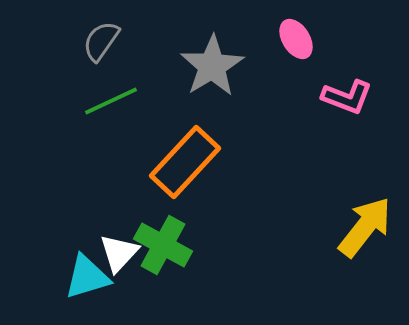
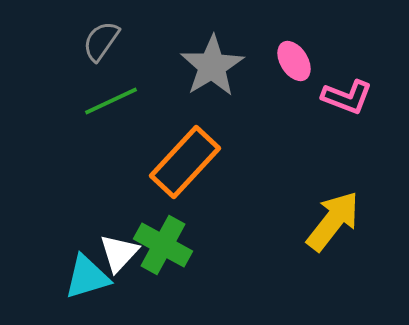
pink ellipse: moved 2 px left, 22 px down
yellow arrow: moved 32 px left, 6 px up
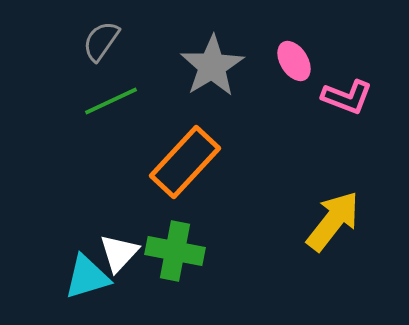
green cross: moved 12 px right, 6 px down; rotated 18 degrees counterclockwise
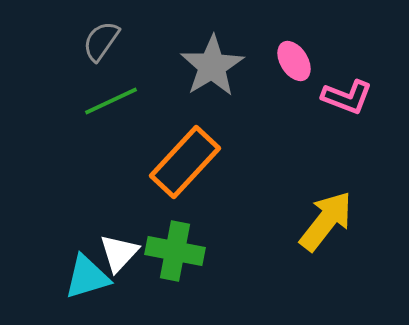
yellow arrow: moved 7 px left
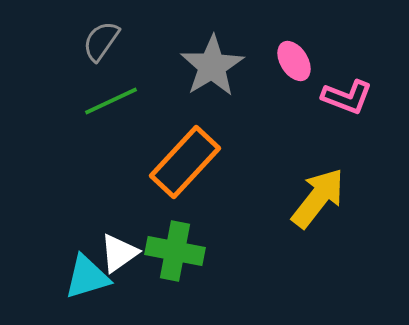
yellow arrow: moved 8 px left, 23 px up
white triangle: rotated 12 degrees clockwise
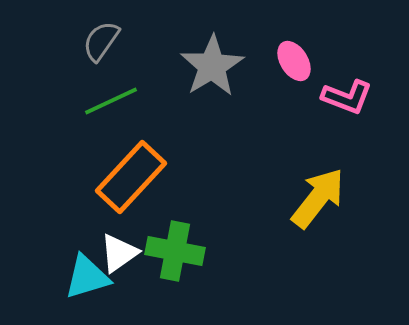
orange rectangle: moved 54 px left, 15 px down
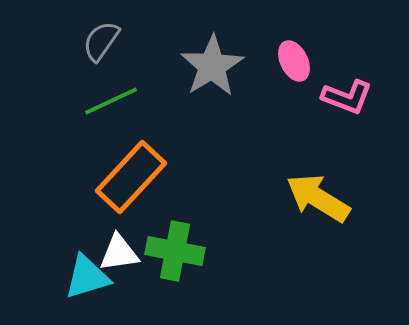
pink ellipse: rotated 6 degrees clockwise
yellow arrow: rotated 96 degrees counterclockwise
white triangle: rotated 27 degrees clockwise
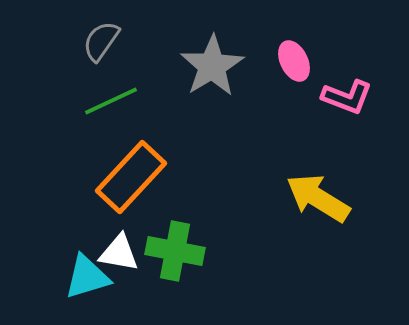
white triangle: rotated 18 degrees clockwise
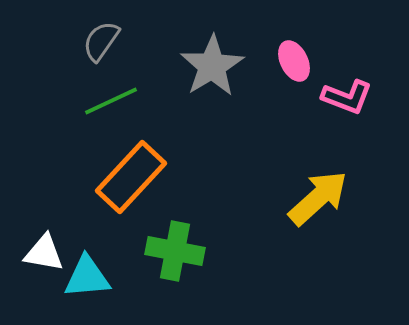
yellow arrow: rotated 106 degrees clockwise
white triangle: moved 75 px left
cyan triangle: rotated 12 degrees clockwise
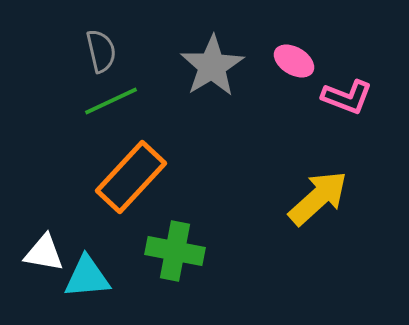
gray semicircle: moved 10 px down; rotated 132 degrees clockwise
pink ellipse: rotated 33 degrees counterclockwise
